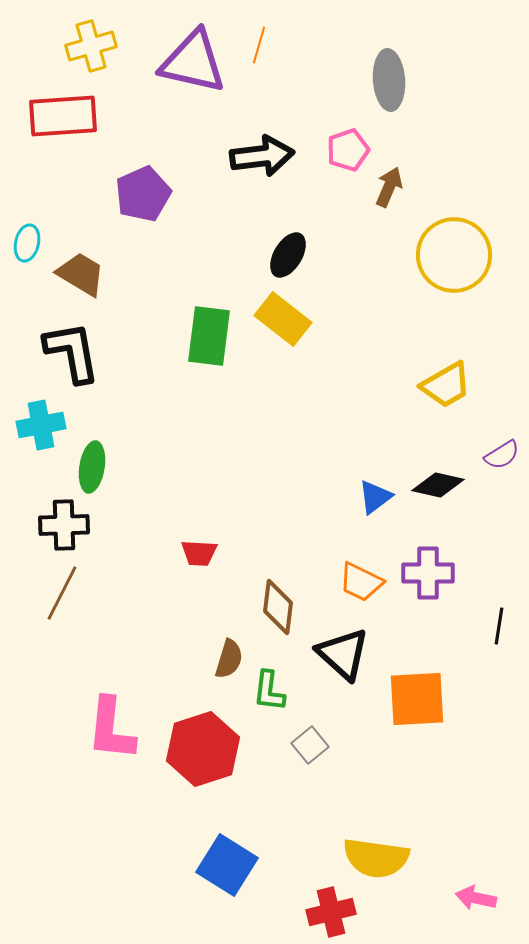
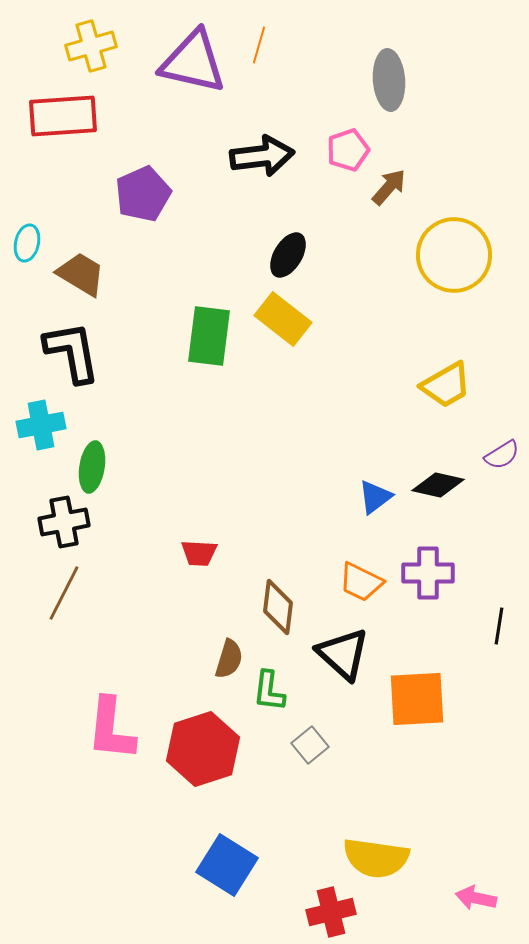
brown arrow: rotated 18 degrees clockwise
black cross: moved 3 px up; rotated 9 degrees counterclockwise
brown line: moved 2 px right
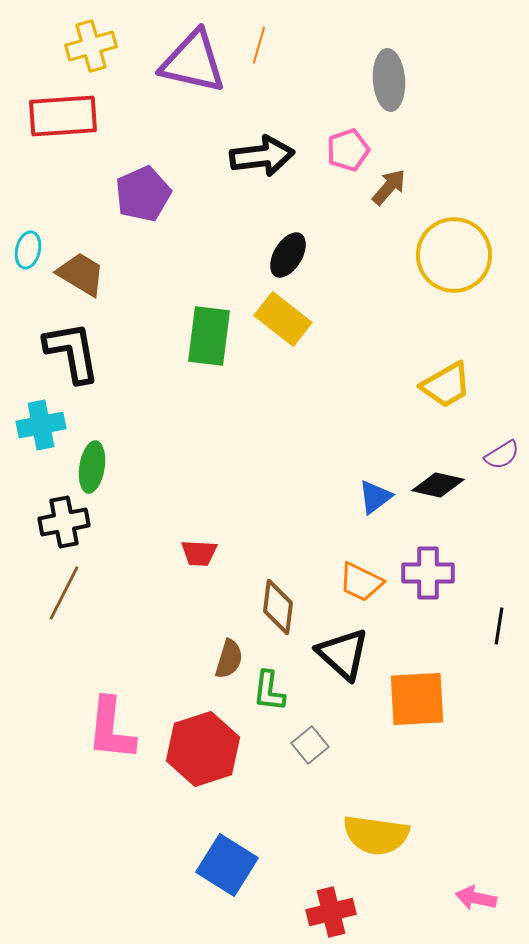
cyan ellipse: moved 1 px right, 7 px down
yellow semicircle: moved 23 px up
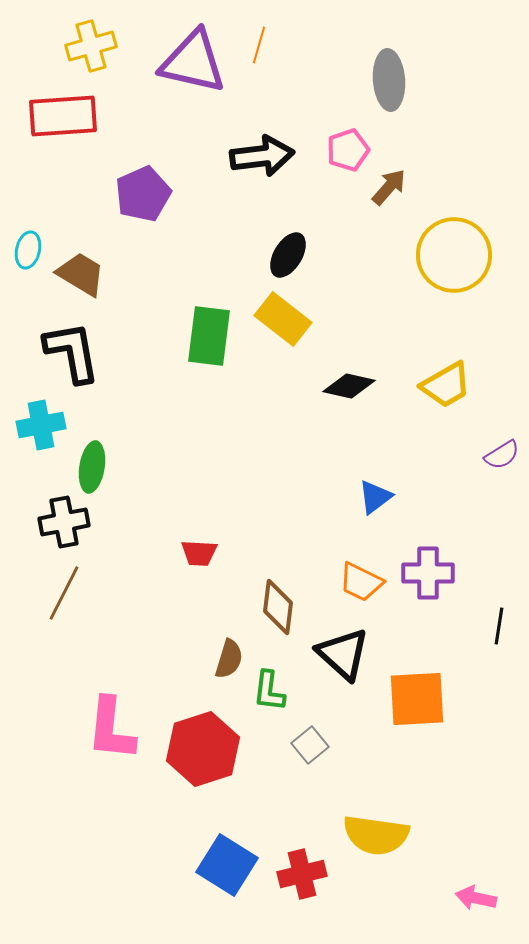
black diamond: moved 89 px left, 99 px up
red cross: moved 29 px left, 38 px up
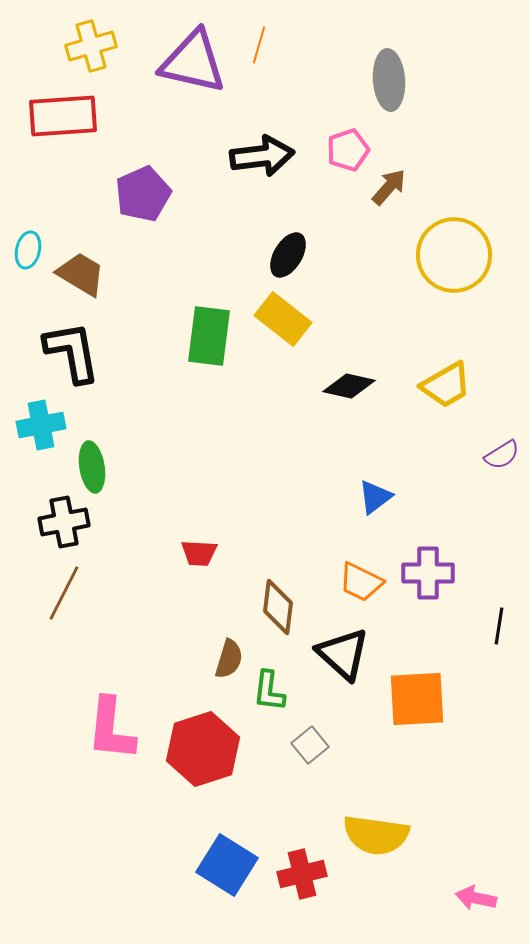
green ellipse: rotated 18 degrees counterclockwise
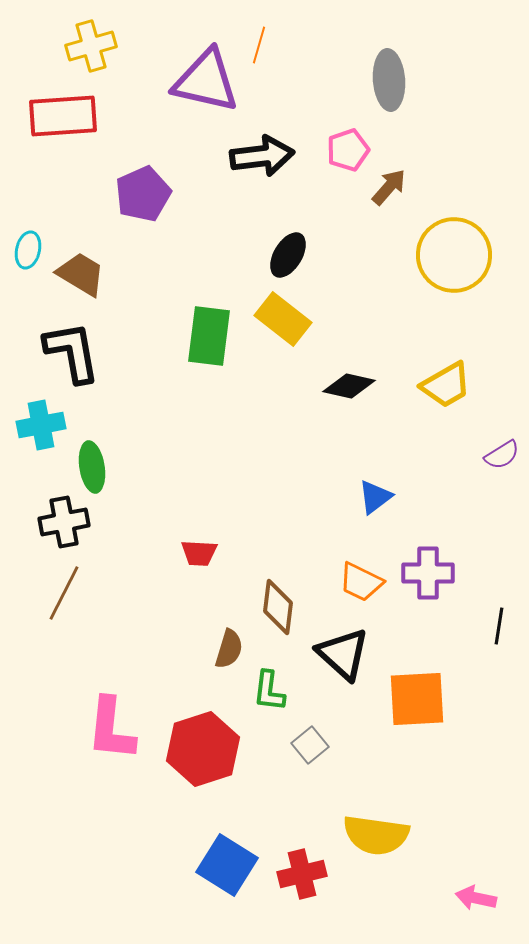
purple triangle: moved 13 px right, 19 px down
brown semicircle: moved 10 px up
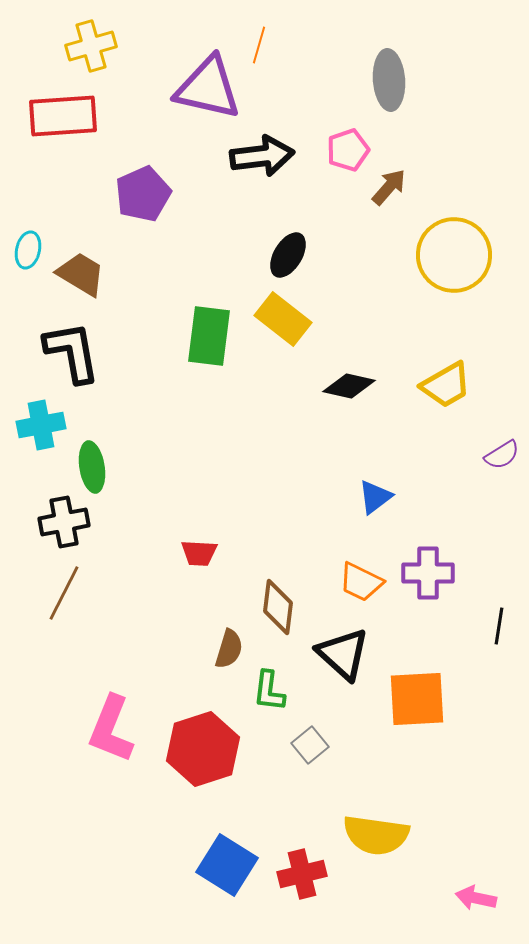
purple triangle: moved 2 px right, 7 px down
pink L-shape: rotated 16 degrees clockwise
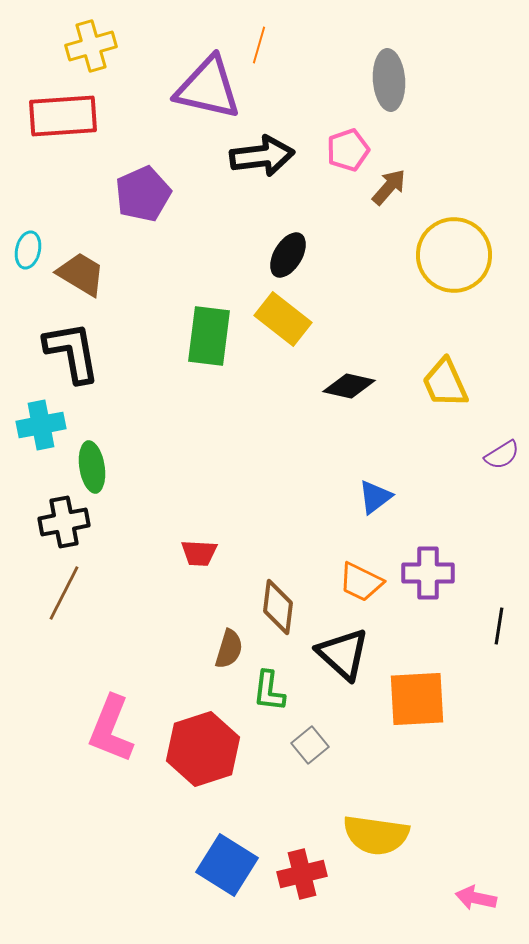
yellow trapezoid: moved 1 px left, 2 px up; rotated 96 degrees clockwise
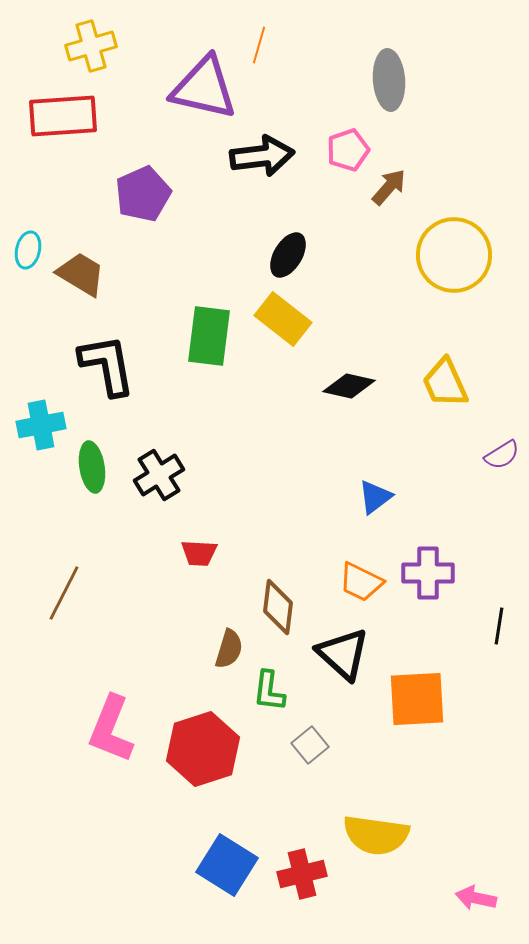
purple triangle: moved 4 px left
black L-shape: moved 35 px right, 13 px down
black cross: moved 95 px right, 47 px up; rotated 21 degrees counterclockwise
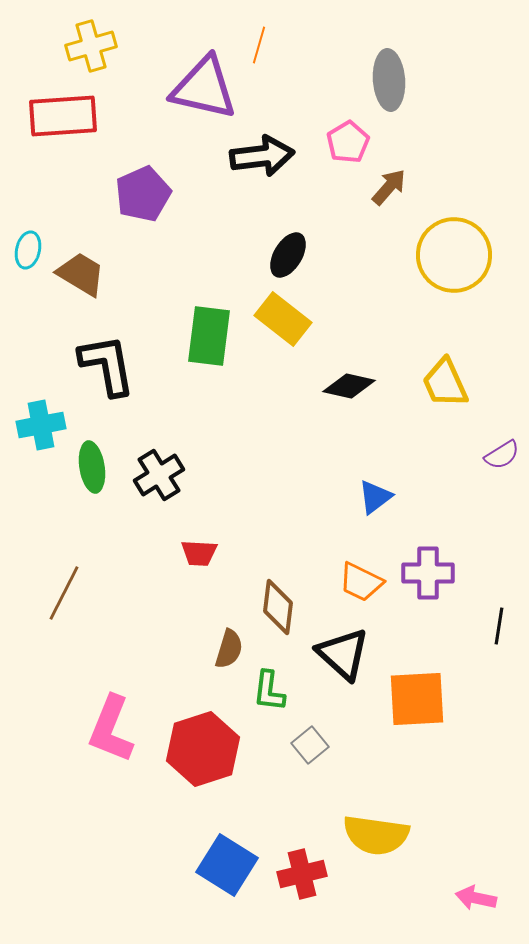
pink pentagon: moved 8 px up; rotated 12 degrees counterclockwise
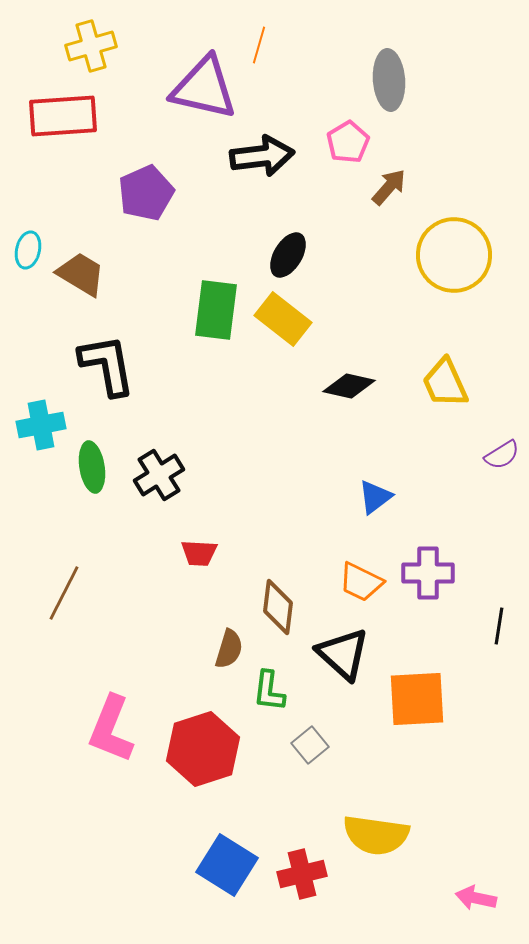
purple pentagon: moved 3 px right, 1 px up
green rectangle: moved 7 px right, 26 px up
